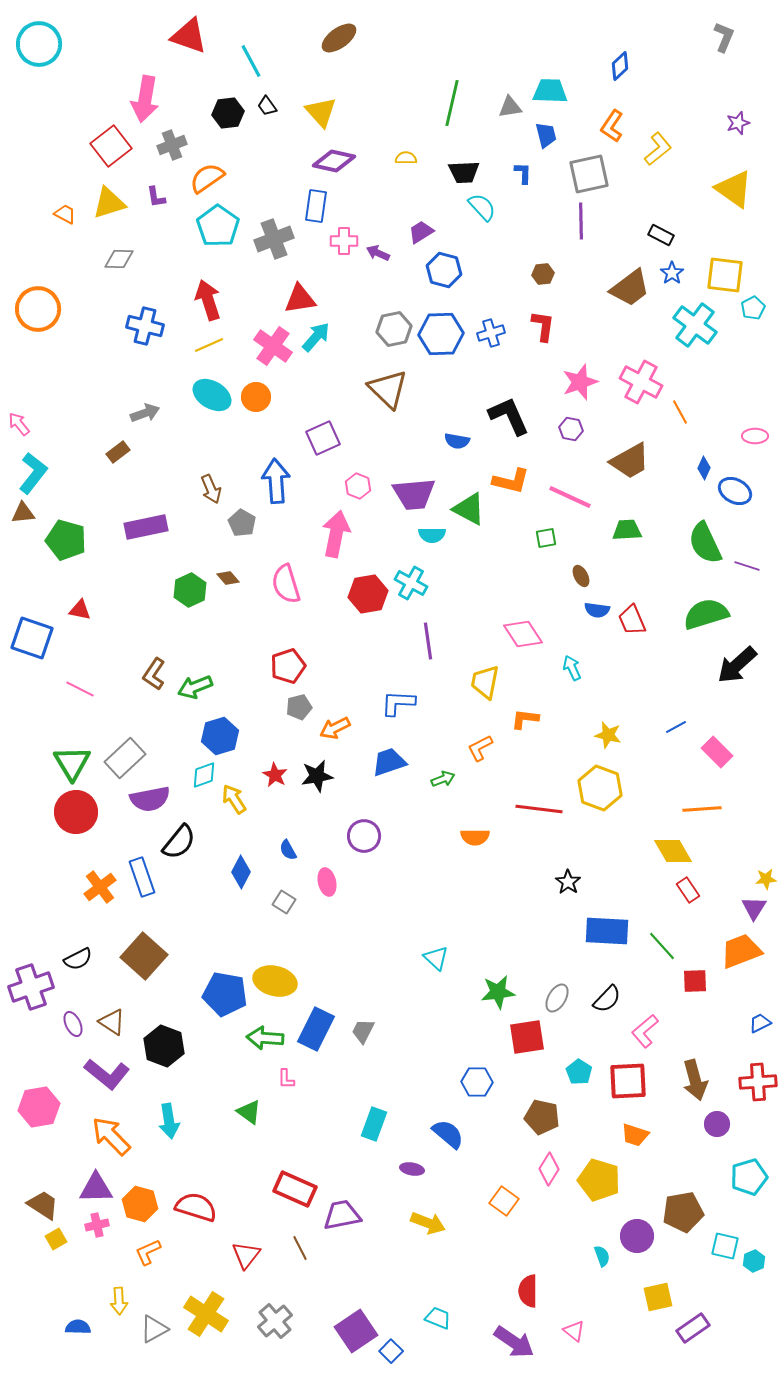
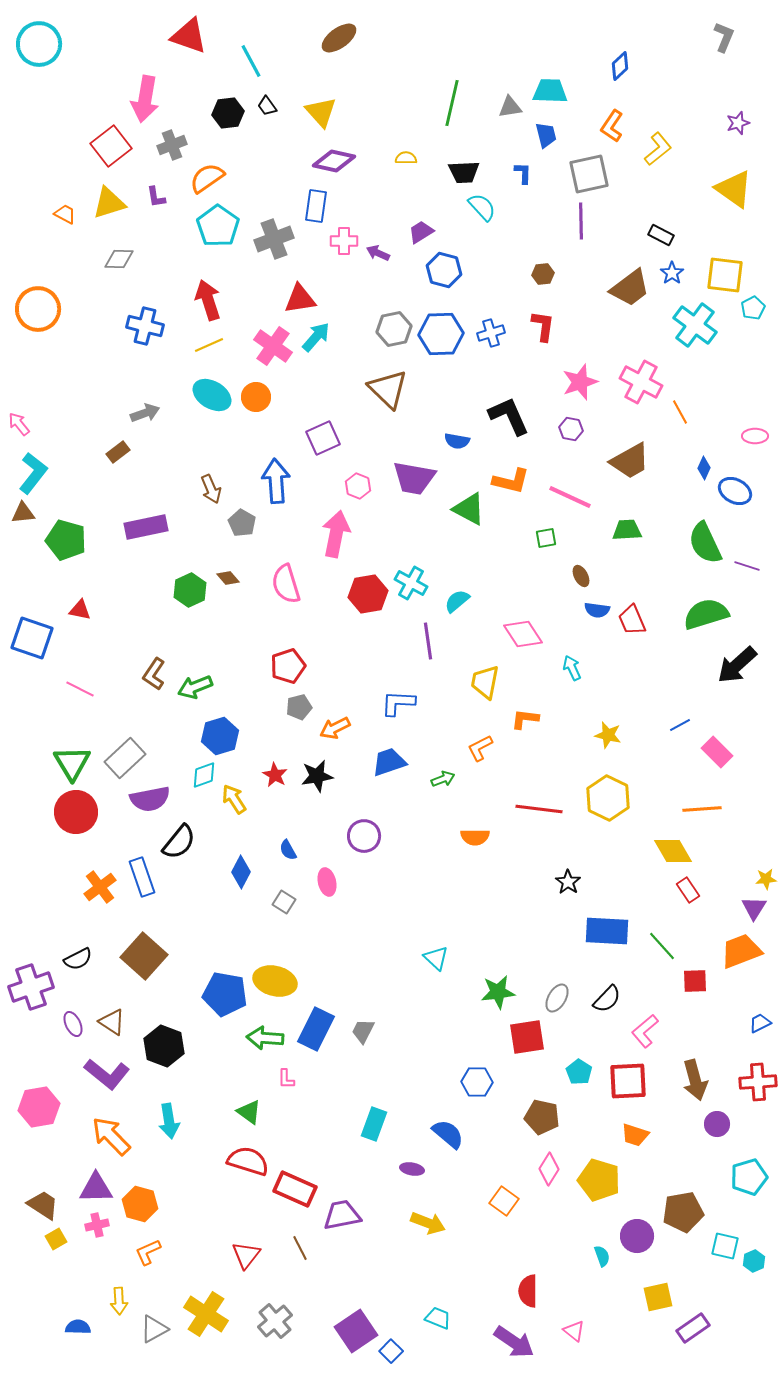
purple trapezoid at (414, 494): moved 16 px up; rotated 15 degrees clockwise
cyan semicircle at (432, 535): moved 25 px right, 66 px down; rotated 140 degrees clockwise
blue line at (676, 727): moved 4 px right, 2 px up
yellow hexagon at (600, 788): moved 8 px right, 10 px down; rotated 6 degrees clockwise
red semicircle at (196, 1207): moved 52 px right, 46 px up
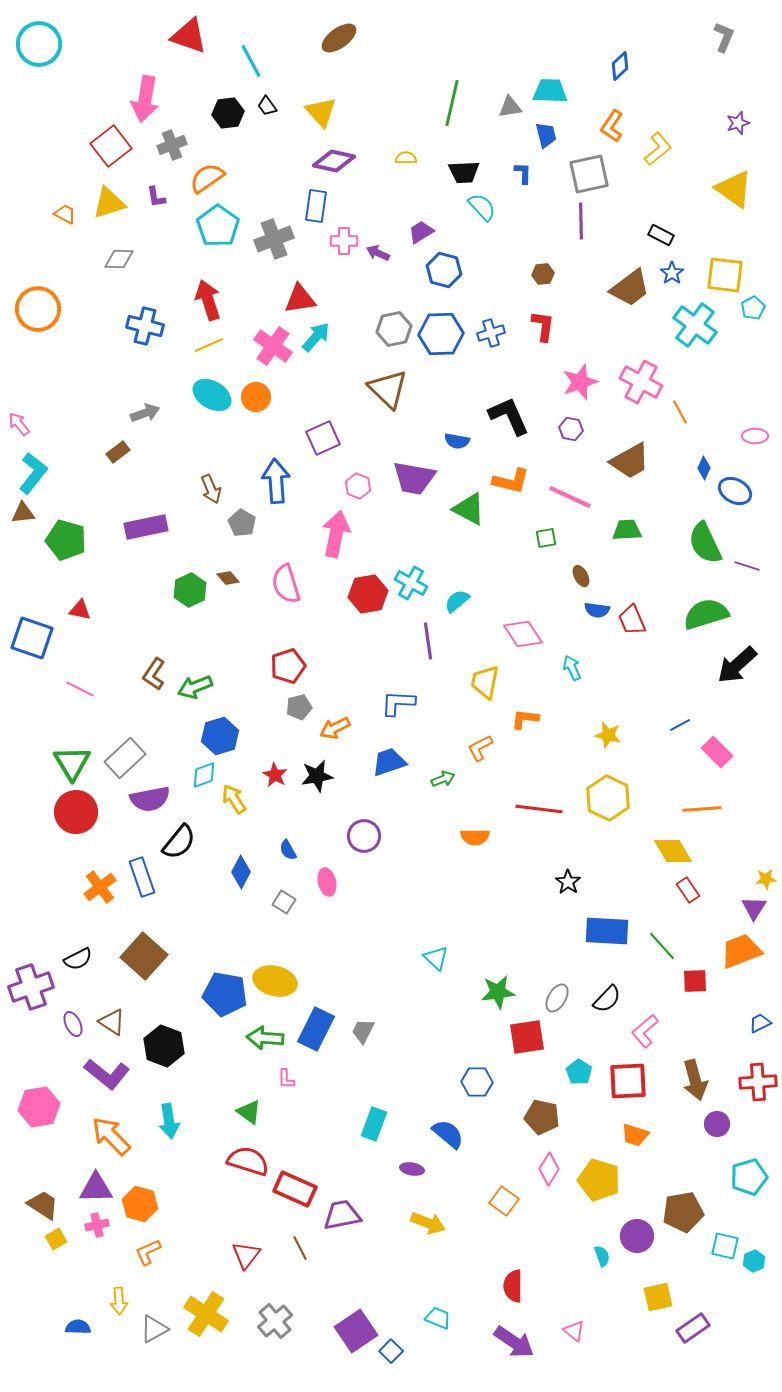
red semicircle at (528, 1291): moved 15 px left, 5 px up
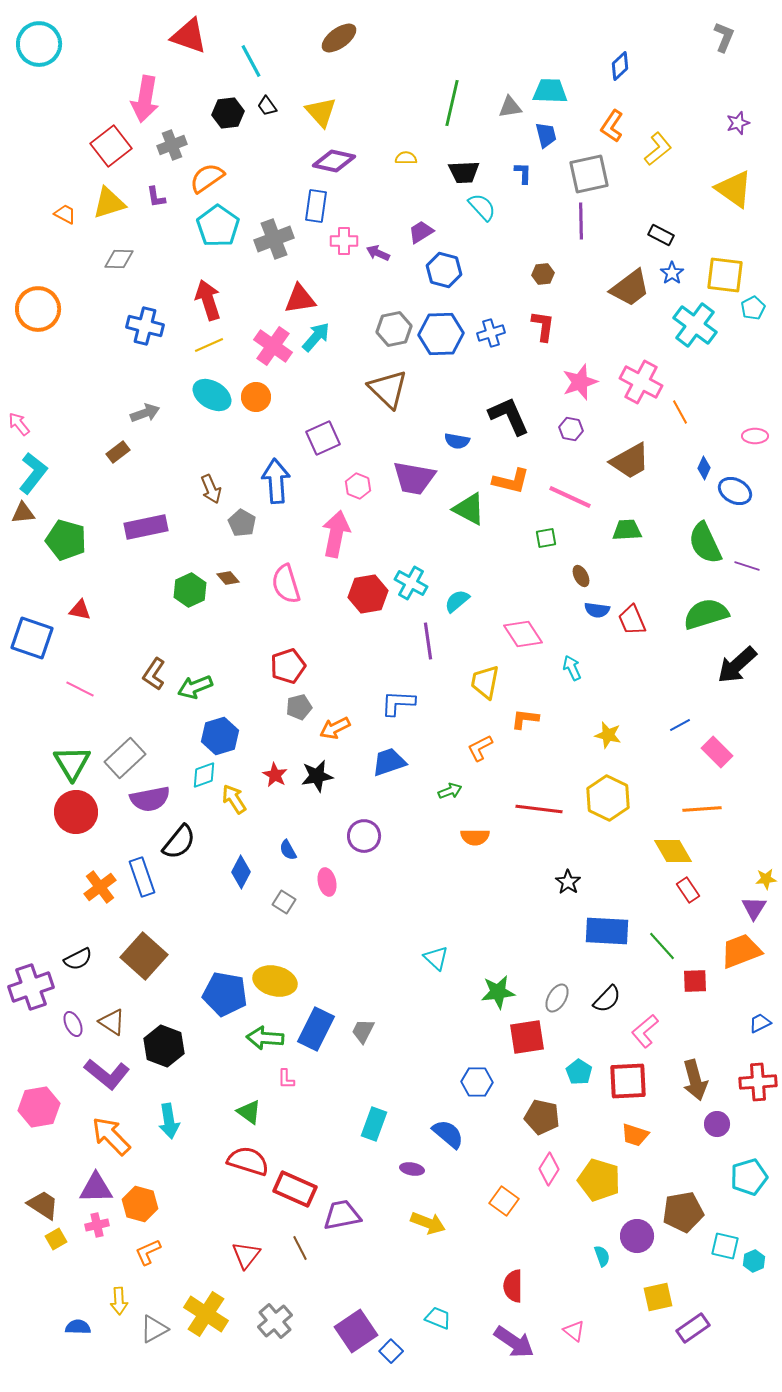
green arrow at (443, 779): moved 7 px right, 12 px down
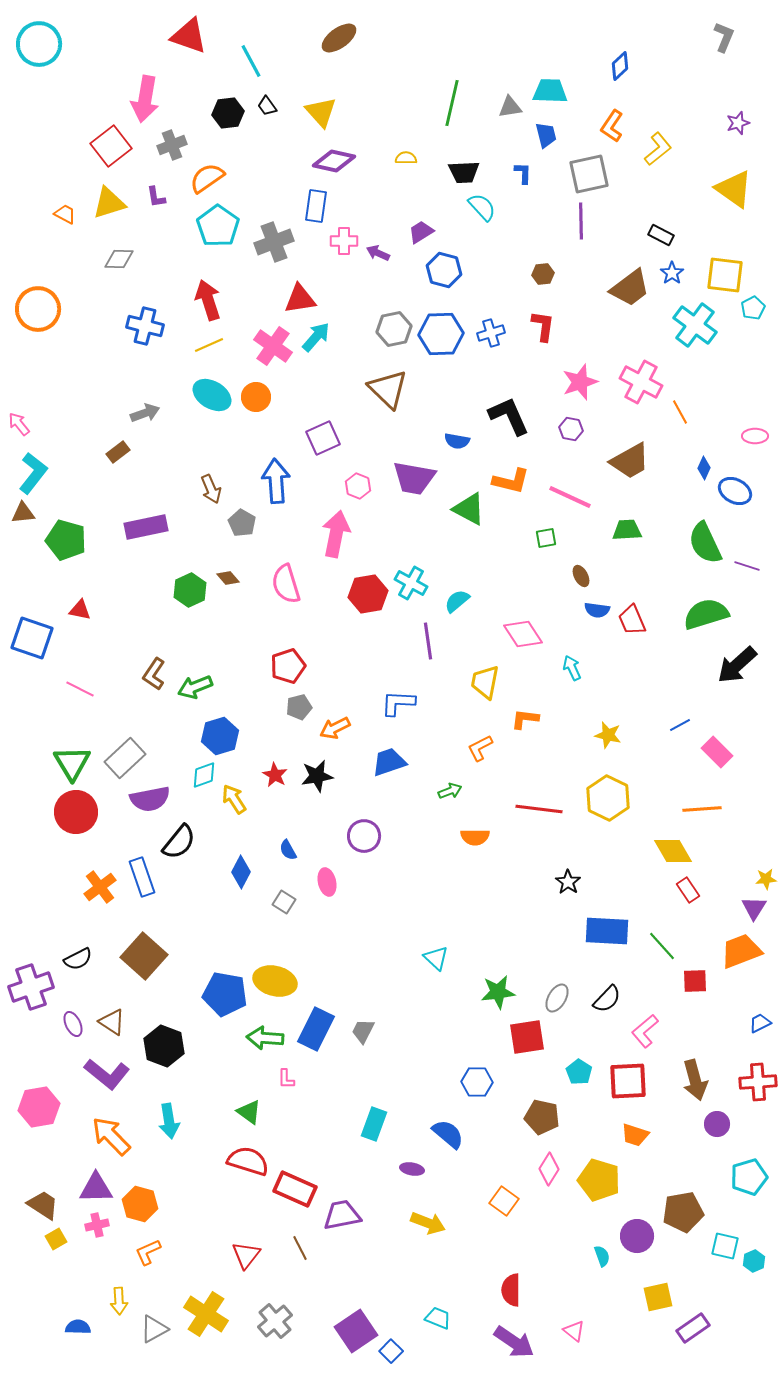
gray cross at (274, 239): moved 3 px down
red semicircle at (513, 1286): moved 2 px left, 4 px down
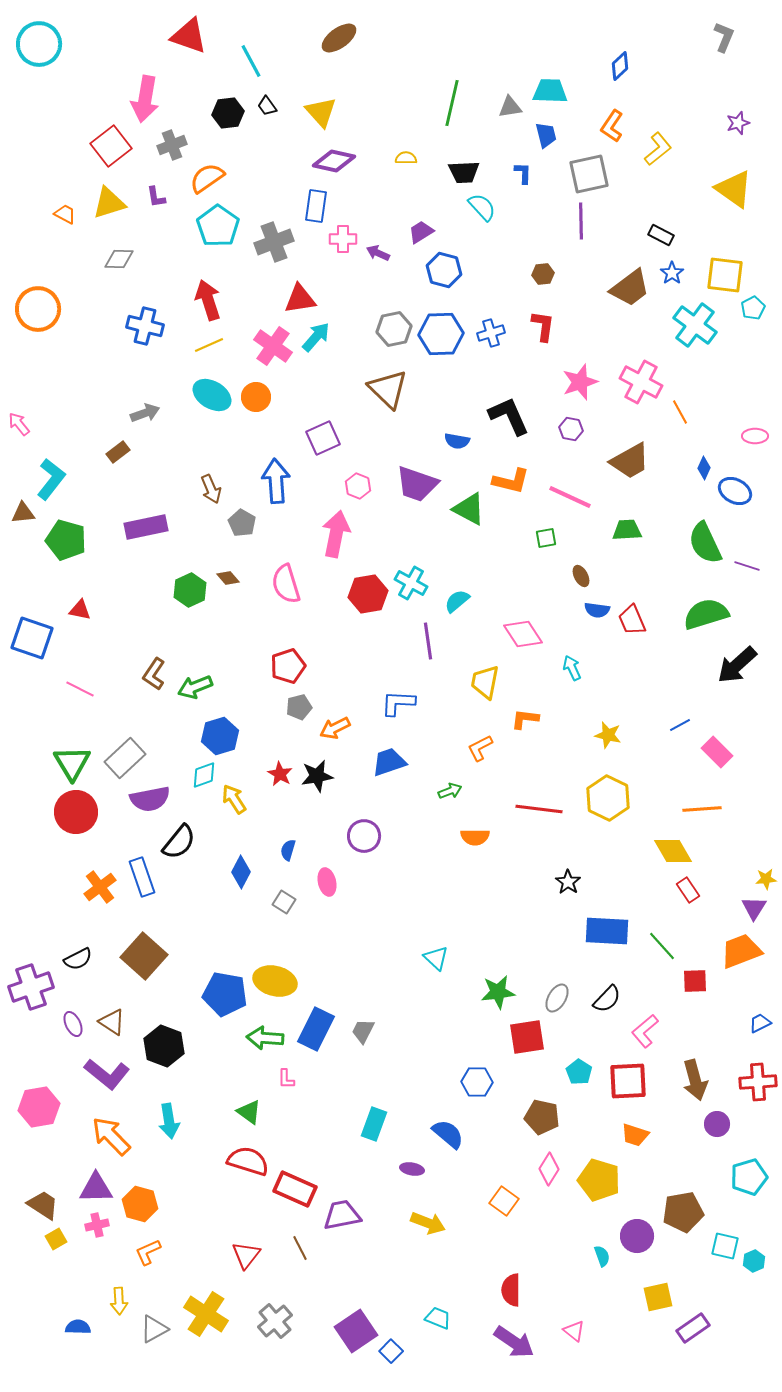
pink cross at (344, 241): moved 1 px left, 2 px up
cyan L-shape at (33, 473): moved 18 px right, 6 px down
purple trapezoid at (414, 478): moved 3 px right, 6 px down; rotated 9 degrees clockwise
red star at (275, 775): moved 5 px right, 1 px up
blue semicircle at (288, 850): rotated 45 degrees clockwise
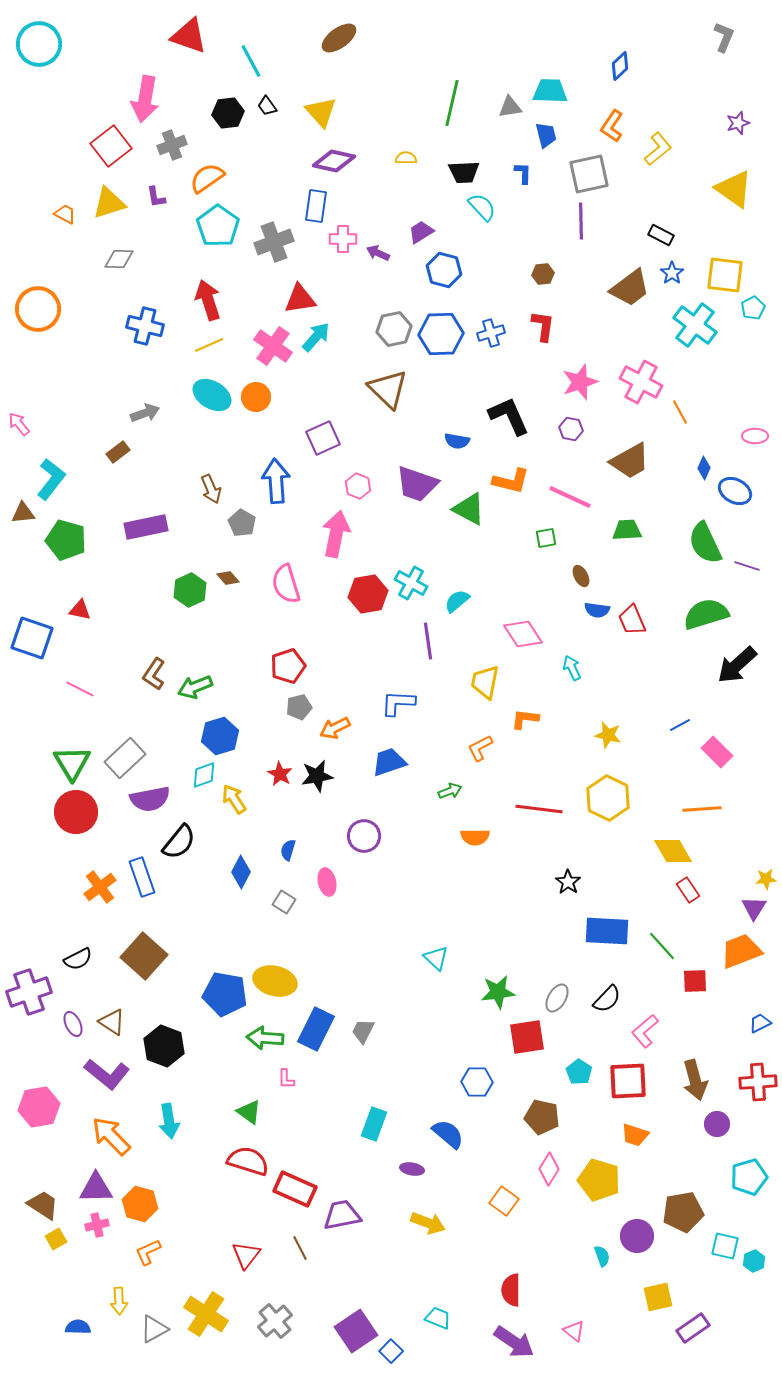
purple cross at (31, 987): moved 2 px left, 5 px down
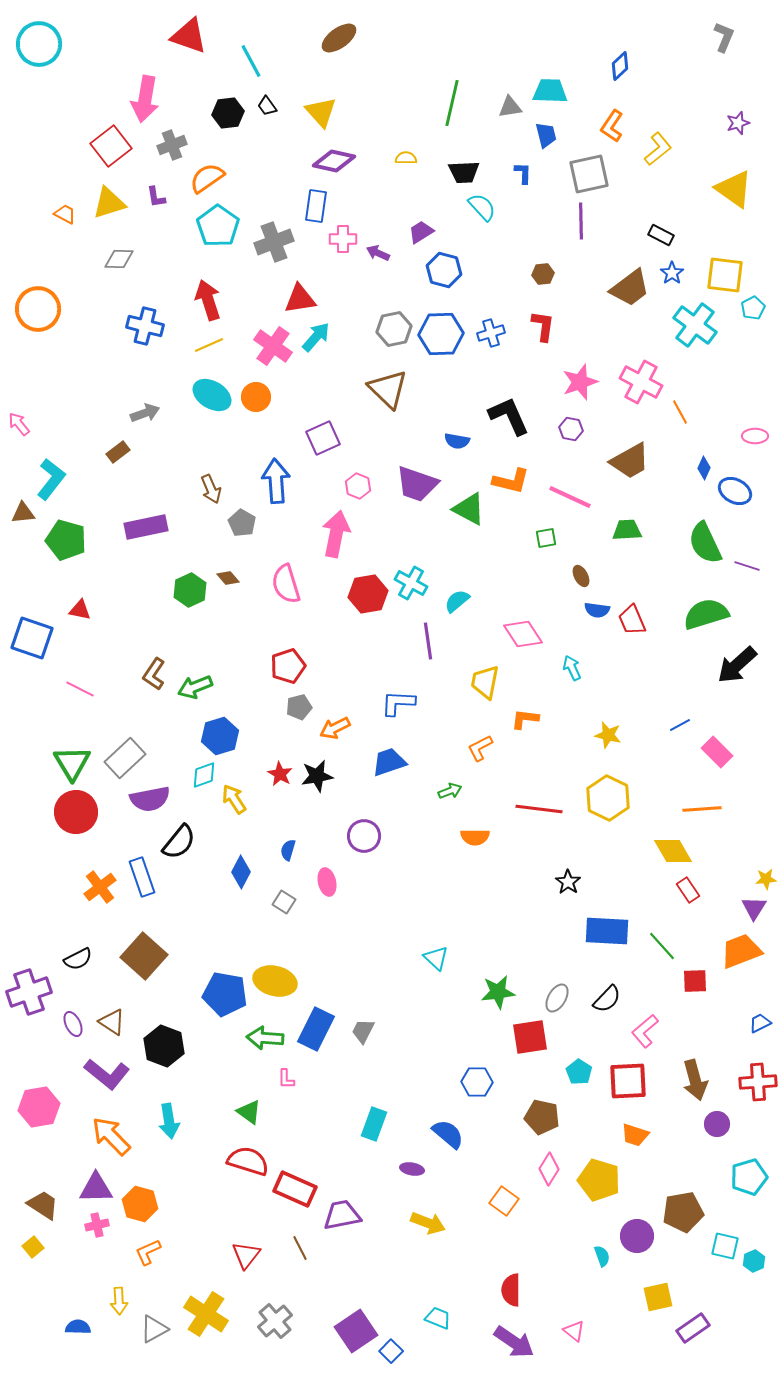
red square at (527, 1037): moved 3 px right
yellow square at (56, 1239): moved 23 px left, 8 px down; rotated 10 degrees counterclockwise
